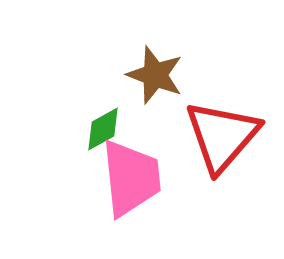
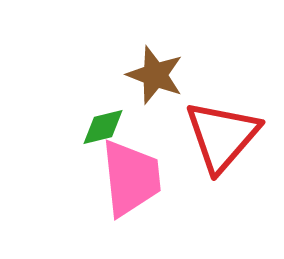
green diamond: moved 2 px up; rotated 15 degrees clockwise
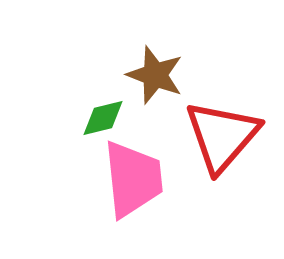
green diamond: moved 9 px up
pink trapezoid: moved 2 px right, 1 px down
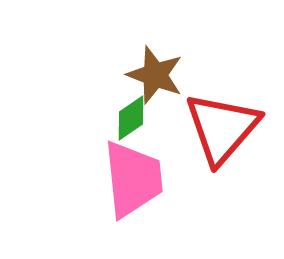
green diamond: moved 28 px right; rotated 21 degrees counterclockwise
red triangle: moved 8 px up
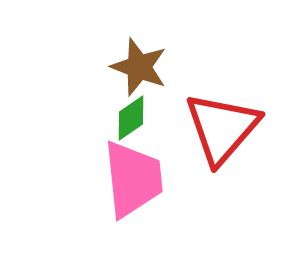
brown star: moved 16 px left, 8 px up
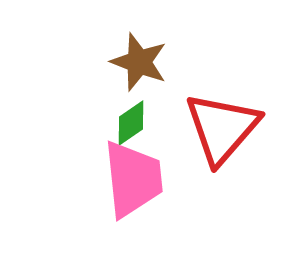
brown star: moved 5 px up
green diamond: moved 5 px down
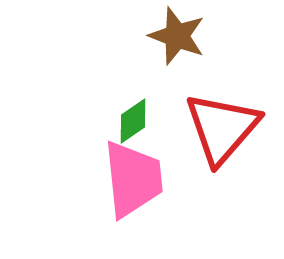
brown star: moved 38 px right, 26 px up
green diamond: moved 2 px right, 2 px up
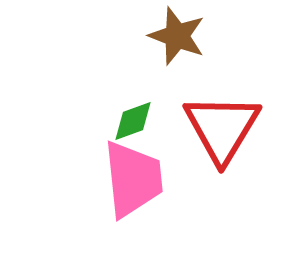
green diamond: rotated 15 degrees clockwise
red triangle: rotated 10 degrees counterclockwise
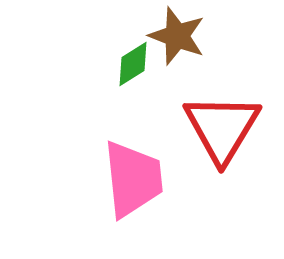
green diamond: moved 57 px up; rotated 12 degrees counterclockwise
